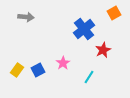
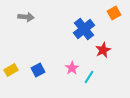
pink star: moved 9 px right, 5 px down
yellow rectangle: moved 6 px left; rotated 24 degrees clockwise
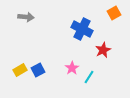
blue cross: moved 2 px left; rotated 25 degrees counterclockwise
yellow rectangle: moved 9 px right
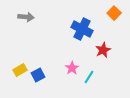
orange square: rotated 16 degrees counterclockwise
blue square: moved 5 px down
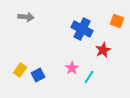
orange square: moved 3 px right, 8 px down; rotated 24 degrees counterclockwise
yellow rectangle: rotated 24 degrees counterclockwise
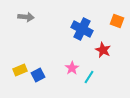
red star: rotated 21 degrees counterclockwise
yellow rectangle: rotated 32 degrees clockwise
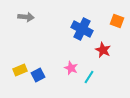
pink star: moved 1 px left; rotated 16 degrees counterclockwise
